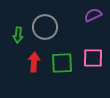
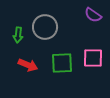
purple semicircle: rotated 120 degrees counterclockwise
red arrow: moved 6 px left, 3 px down; rotated 108 degrees clockwise
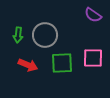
gray circle: moved 8 px down
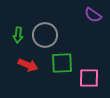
pink square: moved 4 px left, 20 px down
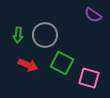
green square: rotated 30 degrees clockwise
pink square: rotated 15 degrees clockwise
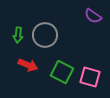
purple semicircle: moved 1 px down
green square: moved 9 px down
pink square: moved 1 px right, 1 px up
